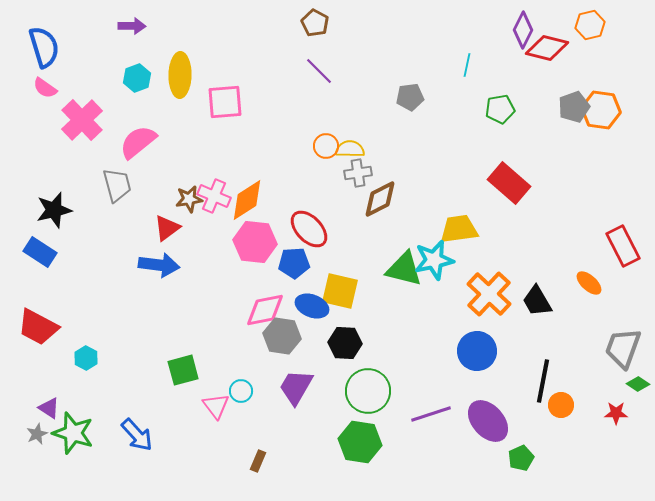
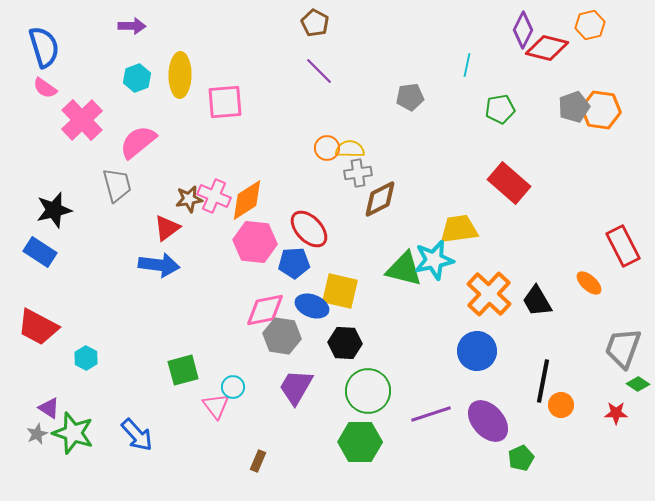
orange circle at (326, 146): moved 1 px right, 2 px down
cyan circle at (241, 391): moved 8 px left, 4 px up
green hexagon at (360, 442): rotated 9 degrees counterclockwise
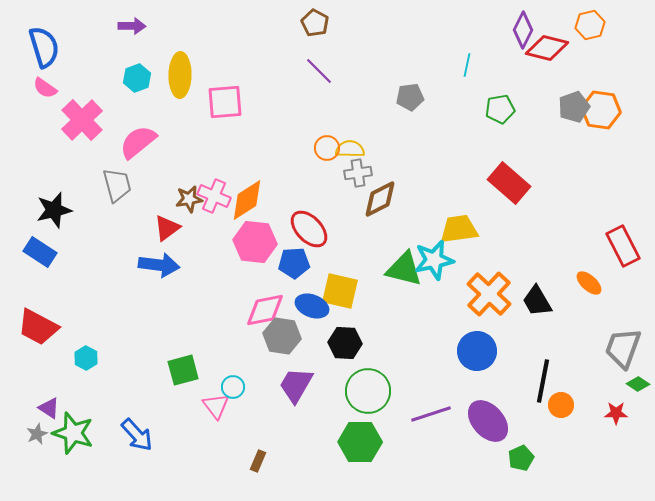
purple trapezoid at (296, 387): moved 2 px up
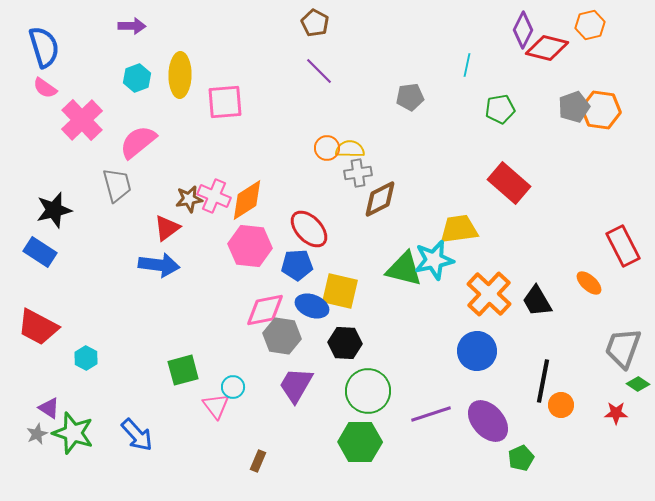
pink hexagon at (255, 242): moved 5 px left, 4 px down
blue pentagon at (294, 263): moved 3 px right, 2 px down
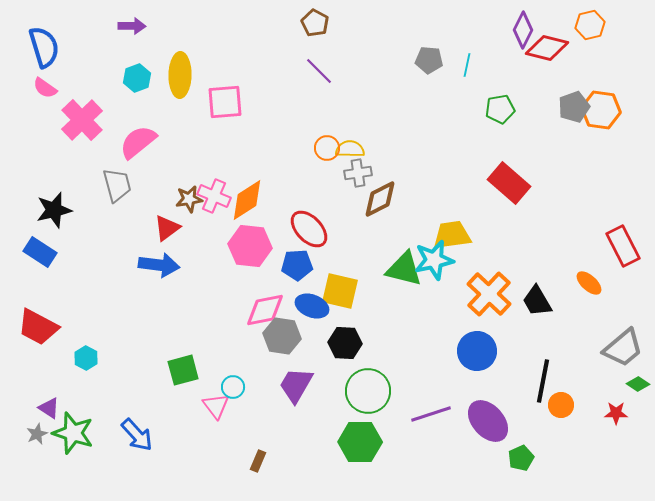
gray pentagon at (410, 97): moved 19 px right, 37 px up; rotated 12 degrees clockwise
yellow trapezoid at (459, 229): moved 7 px left, 6 px down
gray trapezoid at (623, 348): rotated 150 degrees counterclockwise
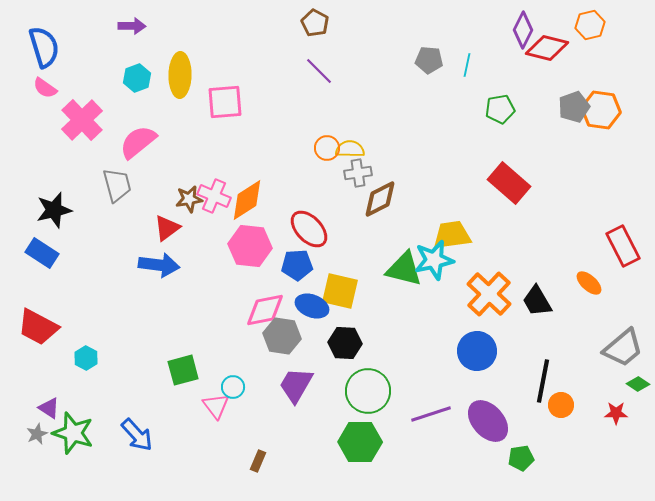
blue rectangle at (40, 252): moved 2 px right, 1 px down
green pentagon at (521, 458): rotated 15 degrees clockwise
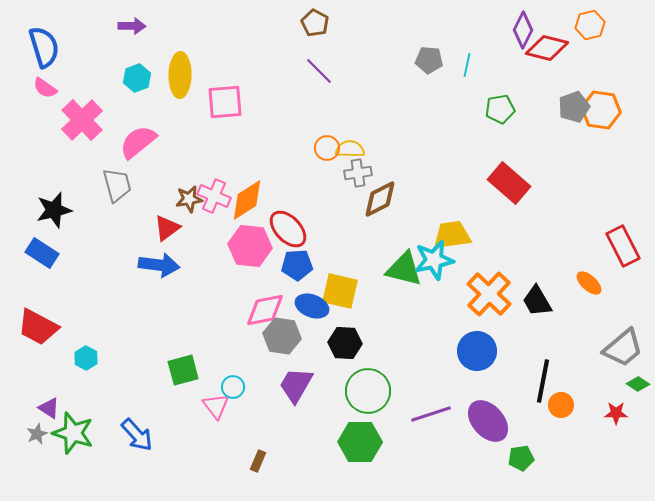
red ellipse at (309, 229): moved 21 px left
